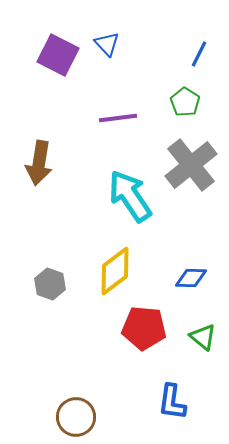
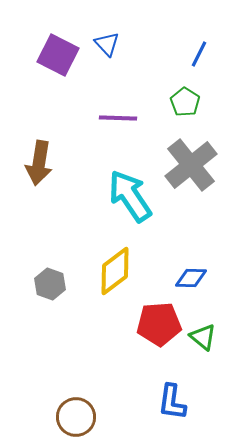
purple line: rotated 9 degrees clockwise
red pentagon: moved 15 px right, 4 px up; rotated 9 degrees counterclockwise
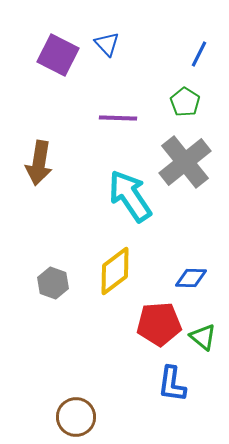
gray cross: moved 6 px left, 3 px up
gray hexagon: moved 3 px right, 1 px up
blue L-shape: moved 18 px up
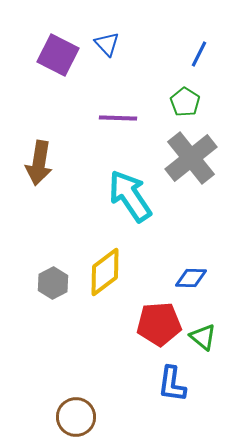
gray cross: moved 6 px right, 4 px up
yellow diamond: moved 10 px left, 1 px down
gray hexagon: rotated 12 degrees clockwise
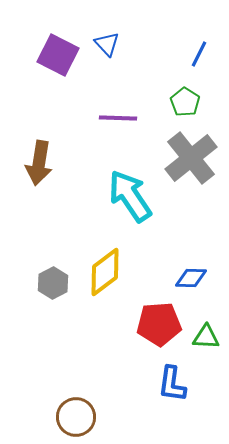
green triangle: moved 3 px right; rotated 36 degrees counterclockwise
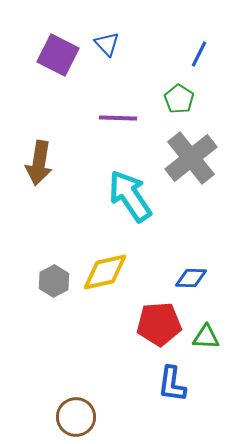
green pentagon: moved 6 px left, 3 px up
yellow diamond: rotated 24 degrees clockwise
gray hexagon: moved 1 px right, 2 px up
